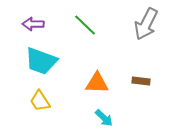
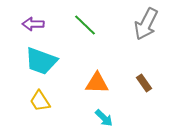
brown rectangle: moved 3 px right, 2 px down; rotated 48 degrees clockwise
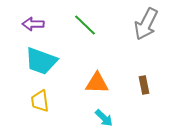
brown rectangle: moved 2 px down; rotated 24 degrees clockwise
yellow trapezoid: rotated 25 degrees clockwise
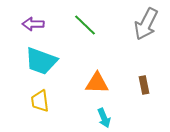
cyan arrow: rotated 24 degrees clockwise
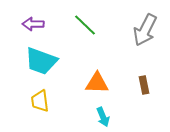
gray arrow: moved 1 px left, 6 px down
cyan arrow: moved 1 px left, 1 px up
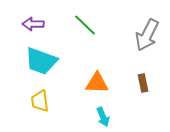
gray arrow: moved 2 px right, 5 px down
brown rectangle: moved 1 px left, 2 px up
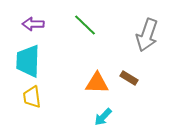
gray arrow: rotated 8 degrees counterclockwise
cyan trapezoid: moved 13 px left; rotated 72 degrees clockwise
brown rectangle: moved 14 px left, 5 px up; rotated 48 degrees counterclockwise
yellow trapezoid: moved 8 px left, 4 px up
cyan arrow: rotated 66 degrees clockwise
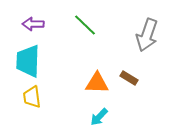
cyan arrow: moved 4 px left
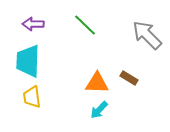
gray arrow: rotated 116 degrees clockwise
cyan arrow: moved 7 px up
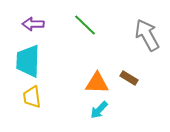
gray arrow: rotated 16 degrees clockwise
